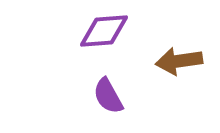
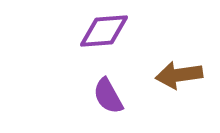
brown arrow: moved 14 px down
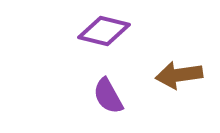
purple diamond: rotated 18 degrees clockwise
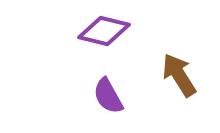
brown arrow: rotated 66 degrees clockwise
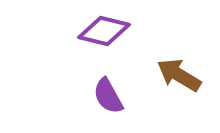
brown arrow: rotated 27 degrees counterclockwise
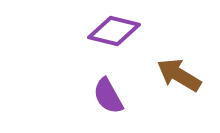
purple diamond: moved 10 px right
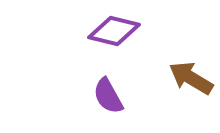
brown arrow: moved 12 px right, 3 px down
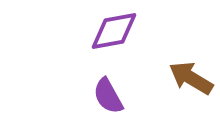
purple diamond: rotated 24 degrees counterclockwise
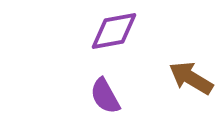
purple semicircle: moved 3 px left
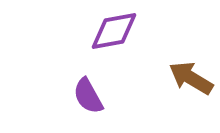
purple semicircle: moved 17 px left
